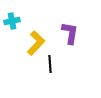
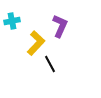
purple L-shape: moved 10 px left, 7 px up; rotated 15 degrees clockwise
black line: rotated 24 degrees counterclockwise
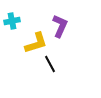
yellow L-shape: rotated 30 degrees clockwise
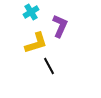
cyan cross: moved 19 px right, 9 px up; rotated 21 degrees counterclockwise
black line: moved 1 px left, 2 px down
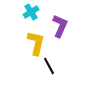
yellow L-shape: rotated 60 degrees counterclockwise
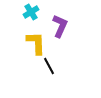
yellow L-shape: rotated 15 degrees counterclockwise
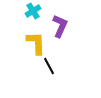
cyan cross: moved 2 px right, 1 px up
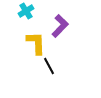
cyan cross: moved 7 px left
purple L-shape: rotated 20 degrees clockwise
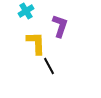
purple L-shape: rotated 25 degrees counterclockwise
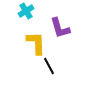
purple L-shape: moved 2 px down; rotated 145 degrees clockwise
